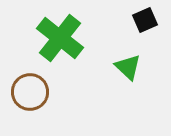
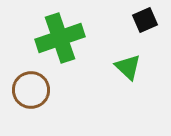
green cross: rotated 33 degrees clockwise
brown circle: moved 1 px right, 2 px up
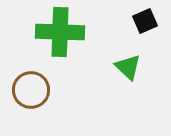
black square: moved 1 px down
green cross: moved 6 px up; rotated 21 degrees clockwise
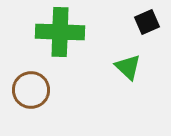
black square: moved 2 px right, 1 px down
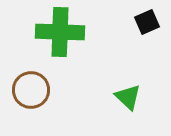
green triangle: moved 30 px down
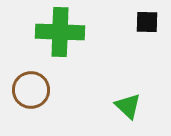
black square: rotated 25 degrees clockwise
green triangle: moved 9 px down
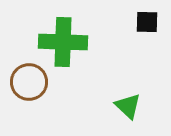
green cross: moved 3 px right, 10 px down
brown circle: moved 2 px left, 8 px up
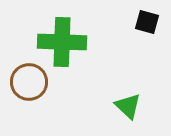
black square: rotated 15 degrees clockwise
green cross: moved 1 px left
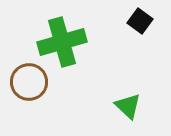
black square: moved 7 px left, 1 px up; rotated 20 degrees clockwise
green cross: rotated 18 degrees counterclockwise
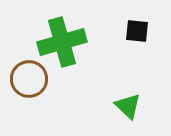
black square: moved 3 px left, 10 px down; rotated 30 degrees counterclockwise
brown circle: moved 3 px up
